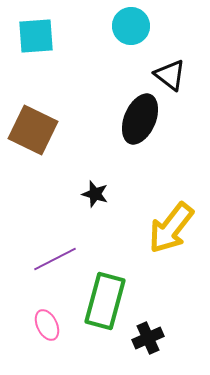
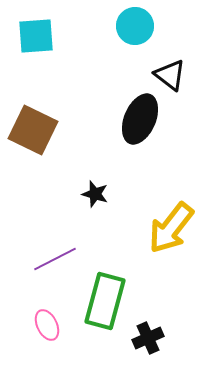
cyan circle: moved 4 px right
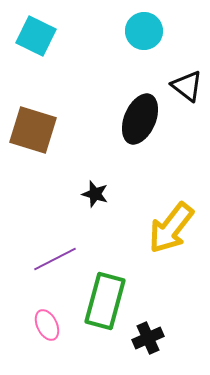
cyan circle: moved 9 px right, 5 px down
cyan square: rotated 30 degrees clockwise
black triangle: moved 17 px right, 11 px down
brown square: rotated 9 degrees counterclockwise
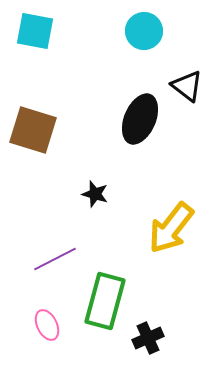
cyan square: moved 1 px left, 5 px up; rotated 15 degrees counterclockwise
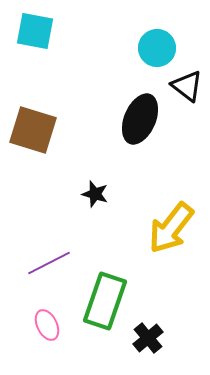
cyan circle: moved 13 px right, 17 px down
purple line: moved 6 px left, 4 px down
green rectangle: rotated 4 degrees clockwise
black cross: rotated 16 degrees counterclockwise
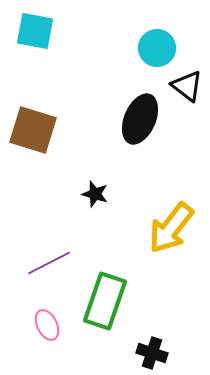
black cross: moved 4 px right, 15 px down; rotated 32 degrees counterclockwise
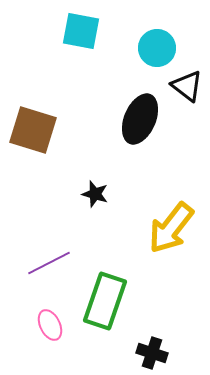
cyan square: moved 46 px right
pink ellipse: moved 3 px right
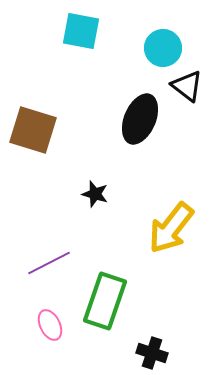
cyan circle: moved 6 px right
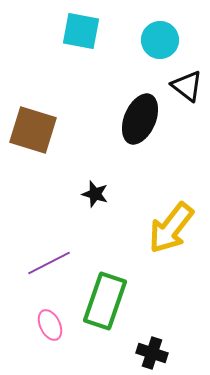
cyan circle: moved 3 px left, 8 px up
